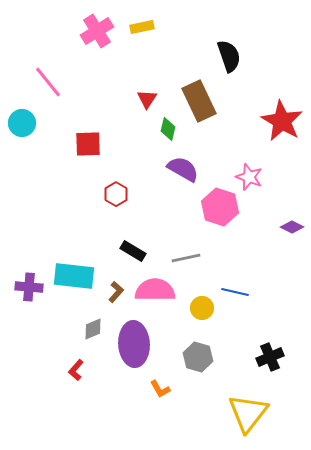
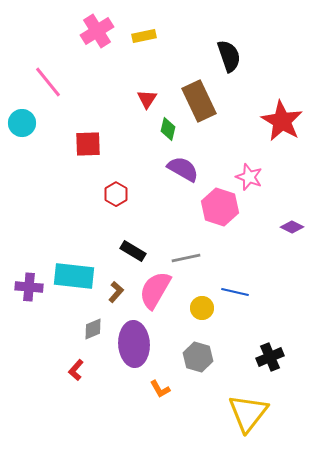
yellow rectangle: moved 2 px right, 9 px down
pink semicircle: rotated 60 degrees counterclockwise
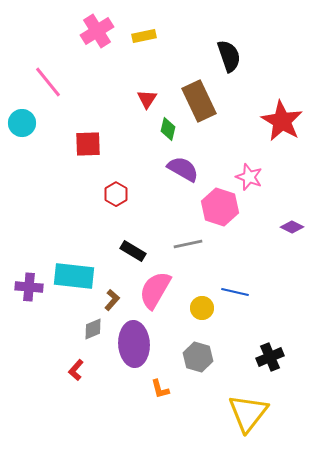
gray line: moved 2 px right, 14 px up
brown L-shape: moved 4 px left, 8 px down
orange L-shape: rotated 15 degrees clockwise
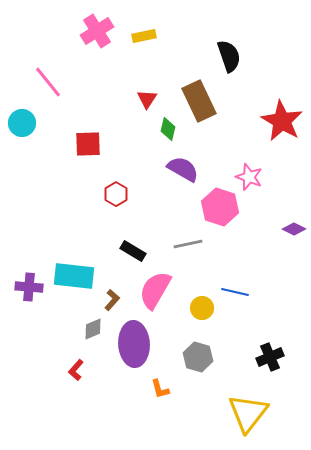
purple diamond: moved 2 px right, 2 px down
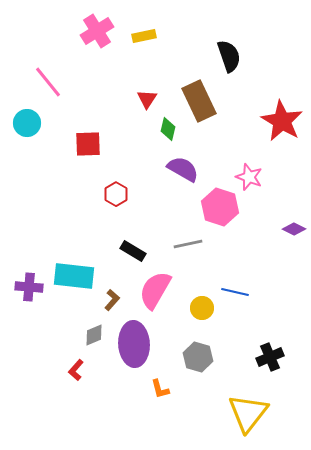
cyan circle: moved 5 px right
gray diamond: moved 1 px right, 6 px down
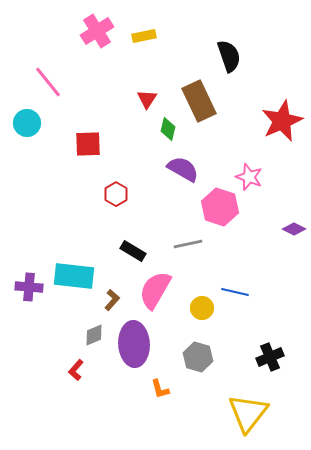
red star: rotated 18 degrees clockwise
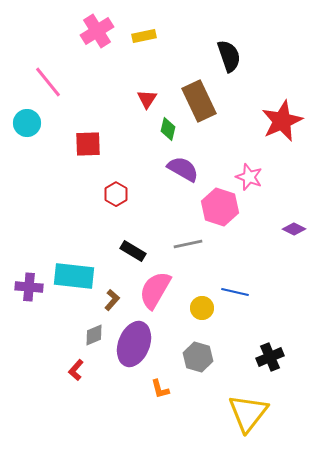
purple ellipse: rotated 24 degrees clockwise
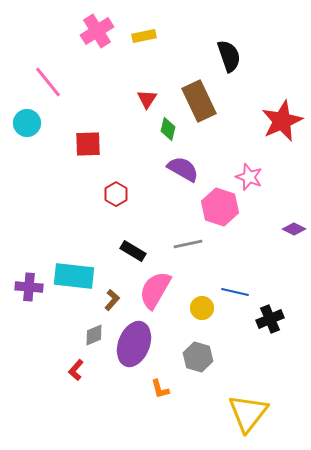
black cross: moved 38 px up
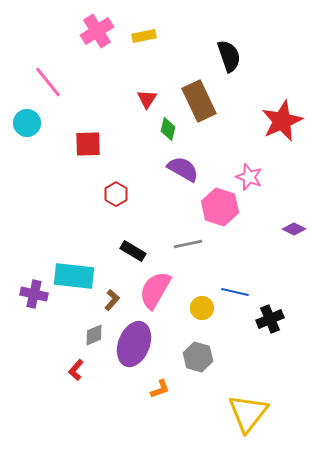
purple cross: moved 5 px right, 7 px down; rotated 8 degrees clockwise
orange L-shape: rotated 95 degrees counterclockwise
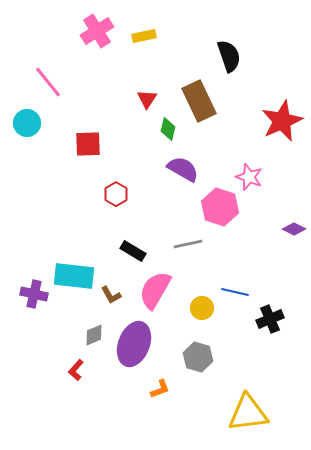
brown L-shape: moved 1 px left, 5 px up; rotated 110 degrees clockwise
yellow triangle: rotated 45 degrees clockwise
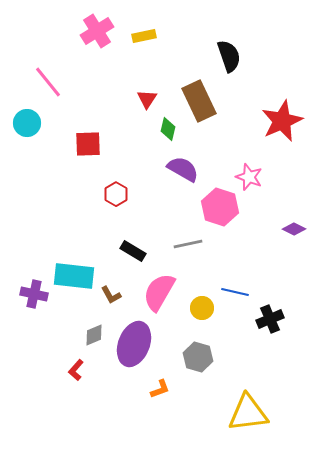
pink semicircle: moved 4 px right, 2 px down
